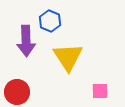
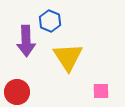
pink square: moved 1 px right
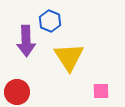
yellow triangle: moved 1 px right
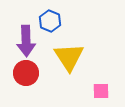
red circle: moved 9 px right, 19 px up
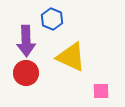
blue hexagon: moved 2 px right, 2 px up
yellow triangle: moved 2 px right; rotated 32 degrees counterclockwise
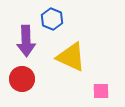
red circle: moved 4 px left, 6 px down
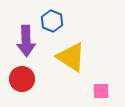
blue hexagon: moved 2 px down
yellow triangle: rotated 8 degrees clockwise
